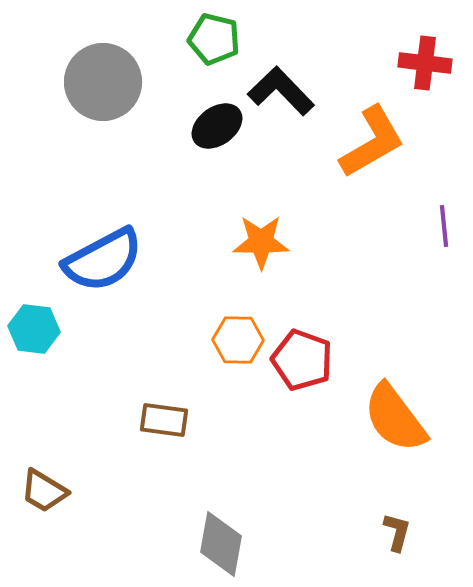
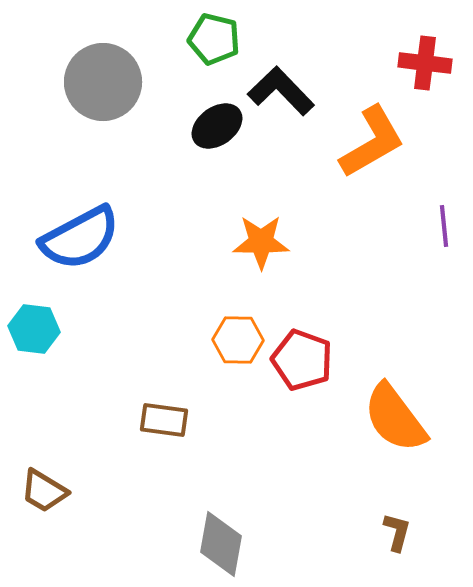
blue semicircle: moved 23 px left, 22 px up
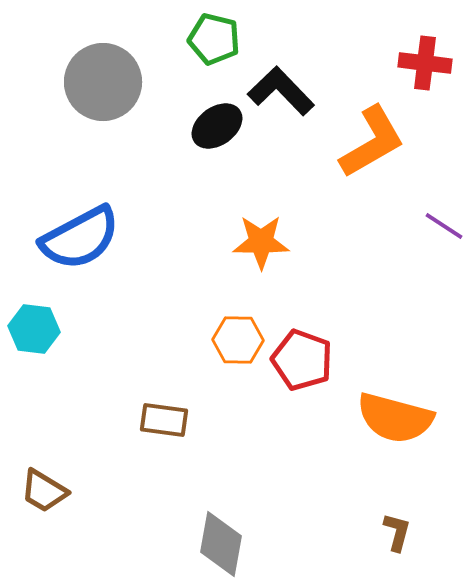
purple line: rotated 51 degrees counterclockwise
orange semicircle: rotated 38 degrees counterclockwise
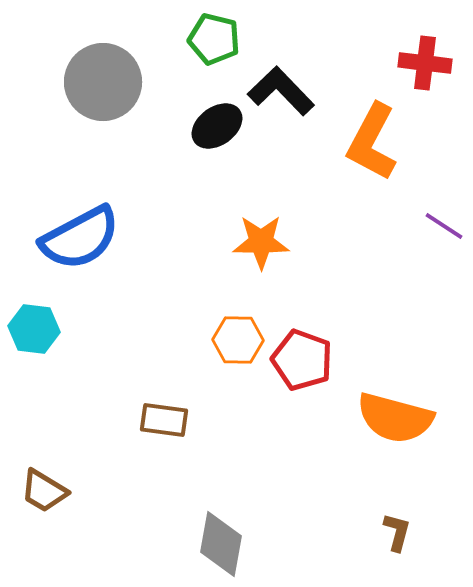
orange L-shape: rotated 148 degrees clockwise
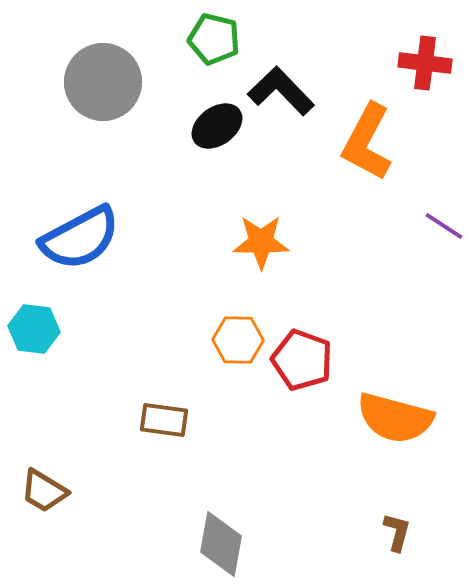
orange L-shape: moved 5 px left
